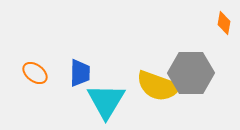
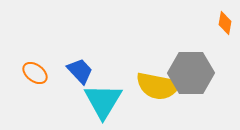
orange diamond: moved 1 px right
blue trapezoid: moved 2 px up; rotated 44 degrees counterclockwise
yellow semicircle: rotated 9 degrees counterclockwise
cyan triangle: moved 3 px left
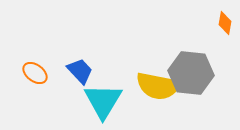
gray hexagon: rotated 6 degrees clockwise
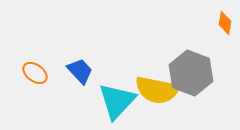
gray hexagon: rotated 15 degrees clockwise
yellow semicircle: moved 1 px left, 4 px down
cyan triangle: moved 14 px right; rotated 12 degrees clockwise
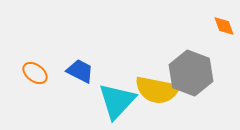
orange diamond: moved 1 px left, 3 px down; rotated 30 degrees counterclockwise
blue trapezoid: rotated 20 degrees counterclockwise
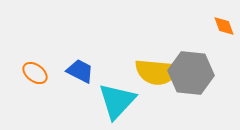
gray hexagon: rotated 15 degrees counterclockwise
yellow semicircle: moved 18 px up; rotated 6 degrees counterclockwise
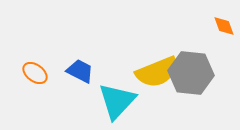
yellow semicircle: rotated 27 degrees counterclockwise
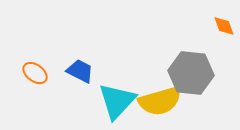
yellow semicircle: moved 3 px right, 29 px down; rotated 6 degrees clockwise
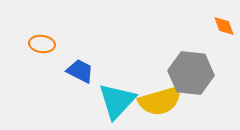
orange ellipse: moved 7 px right, 29 px up; rotated 30 degrees counterclockwise
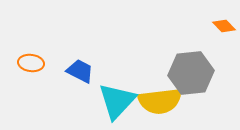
orange diamond: rotated 25 degrees counterclockwise
orange ellipse: moved 11 px left, 19 px down
gray hexagon: rotated 12 degrees counterclockwise
yellow semicircle: rotated 9 degrees clockwise
